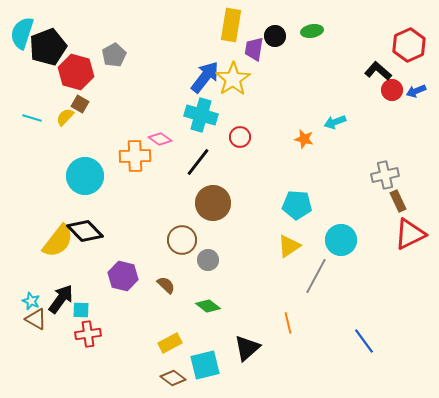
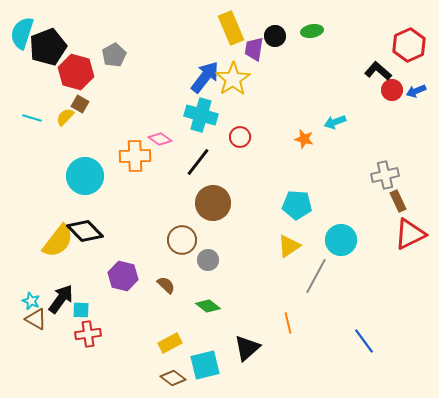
yellow rectangle at (231, 25): moved 3 px down; rotated 32 degrees counterclockwise
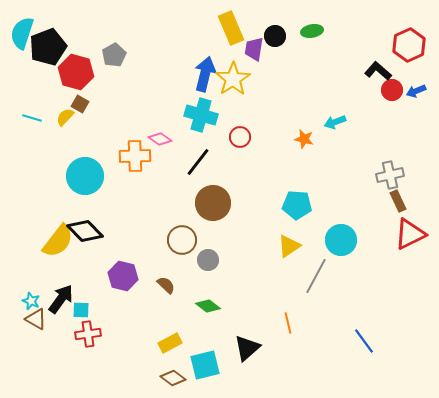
blue arrow at (205, 77): moved 3 px up; rotated 24 degrees counterclockwise
gray cross at (385, 175): moved 5 px right
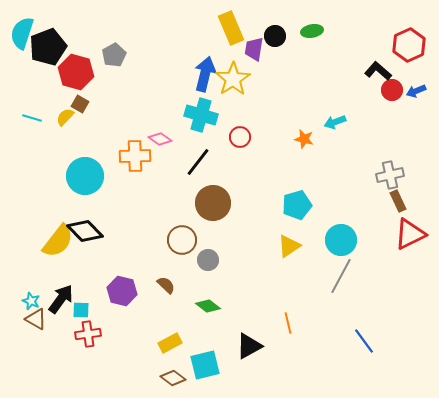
cyan pentagon at (297, 205): rotated 20 degrees counterclockwise
purple hexagon at (123, 276): moved 1 px left, 15 px down
gray line at (316, 276): moved 25 px right
black triangle at (247, 348): moved 2 px right, 2 px up; rotated 12 degrees clockwise
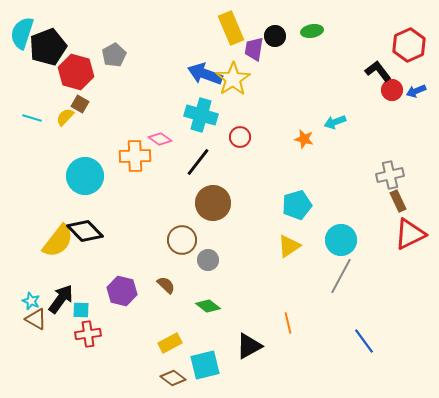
black L-shape at (378, 71): rotated 12 degrees clockwise
blue arrow at (205, 74): rotated 84 degrees counterclockwise
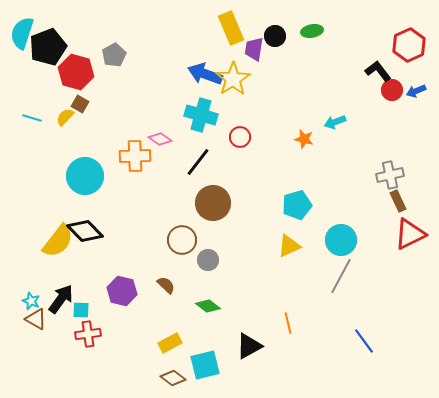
yellow triangle at (289, 246): rotated 10 degrees clockwise
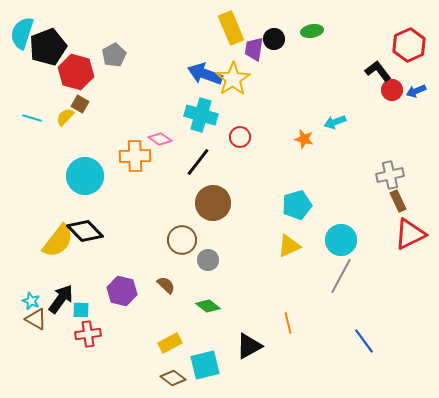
black circle at (275, 36): moved 1 px left, 3 px down
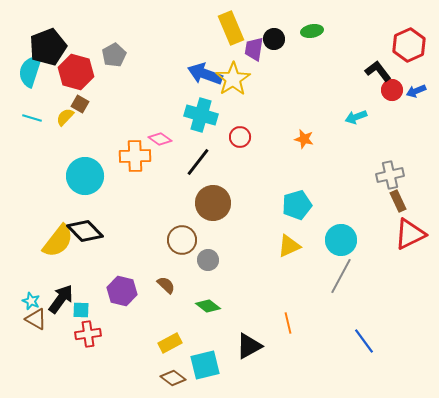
cyan semicircle at (22, 33): moved 8 px right, 38 px down
cyan arrow at (335, 122): moved 21 px right, 5 px up
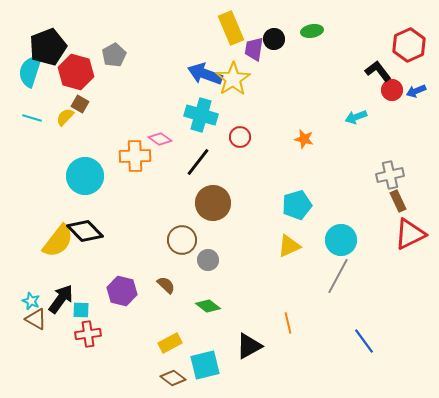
gray line at (341, 276): moved 3 px left
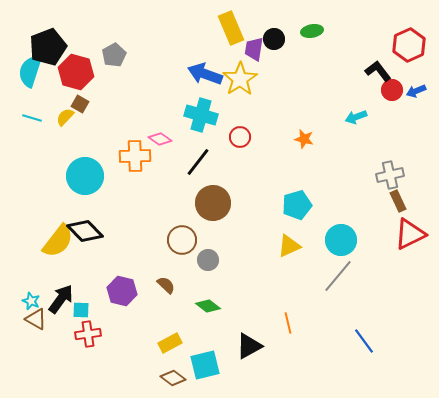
yellow star at (233, 79): moved 7 px right
gray line at (338, 276): rotated 12 degrees clockwise
